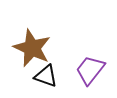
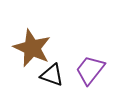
black triangle: moved 6 px right, 1 px up
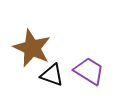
purple trapezoid: moved 1 px left, 1 px down; rotated 84 degrees clockwise
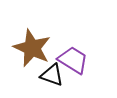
purple trapezoid: moved 16 px left, 11 px up
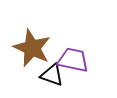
purple trapezoid: rotated 20 degrees counterclockwise
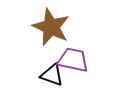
brown star: moved 19 px right, 21 px up
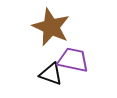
black triangle: moved 1 px left, 1 px up
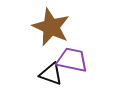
purple trapezoid: moved 1 px left
